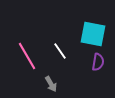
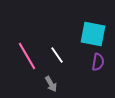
white line: moved 3 px left, 4 px down
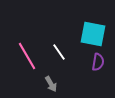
white line: moved 2 px right, 3 px up
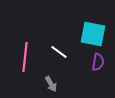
white line: rotated 18 degrees counterclockwise
pink line: moved 2 px left, 1 px down; rotated 36 degrees clockwise
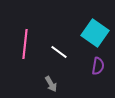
cyan square: moved 2 px right, 1 px up; rotated 24 degrees clockwise
pink line: moved 13 px up
purple semicircle: moved 4 px down
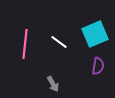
cyan square: moved 1 px down; rotated 32 degrees clockwise
white line: moved 10 px up
gray arrow: moved 2 px right
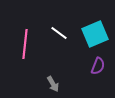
white line: moved 9 px up
purple semicircle: rotated 12 degrees clockwise
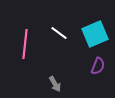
gray arrow: moved 2 px right
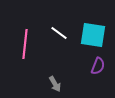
cyan square: moved 2 px left, 1 px down; rotated 32 degrees clockwise
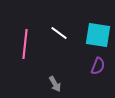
cyan square: moved 5 px right
